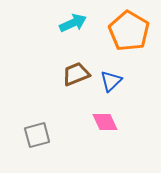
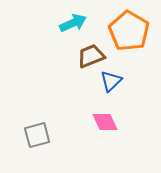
brown trapezoid: moved 15 px right, 18 px up
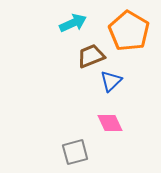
pink diamond: moved 5 px right, 1 px down
gray square: moved 38 px right, 17 px down
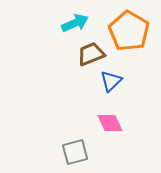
cyan arrow: moved 2 px right
brown trapezoid: moved 2 px up
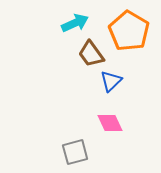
brown trapezoid: rotated 104 degrees counterclockwise
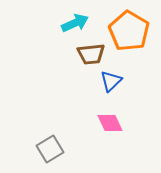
brown trapezoid: rotated 60 degrees counterclockwise
gray square: moved 25 px left, 3 px up; rotated 16 degrees counterclockwise
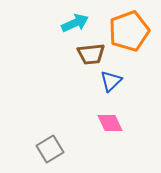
orange pentagon: rotated 21 degrees clockwise
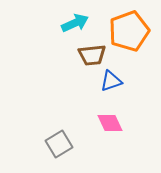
brown trapezoid: moved 1 px right, 1 px down
blue triangle: rotated 25 degrees clockwise
gray square: moved 9 px right, 5 px up
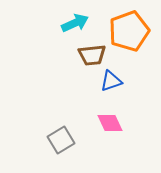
gray square: moved 2 px right, 4 px up
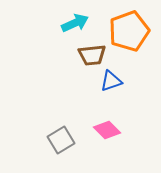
pink diamond: moved 3 px left, 7 px down; rotated 20 degrees counterclockwise
